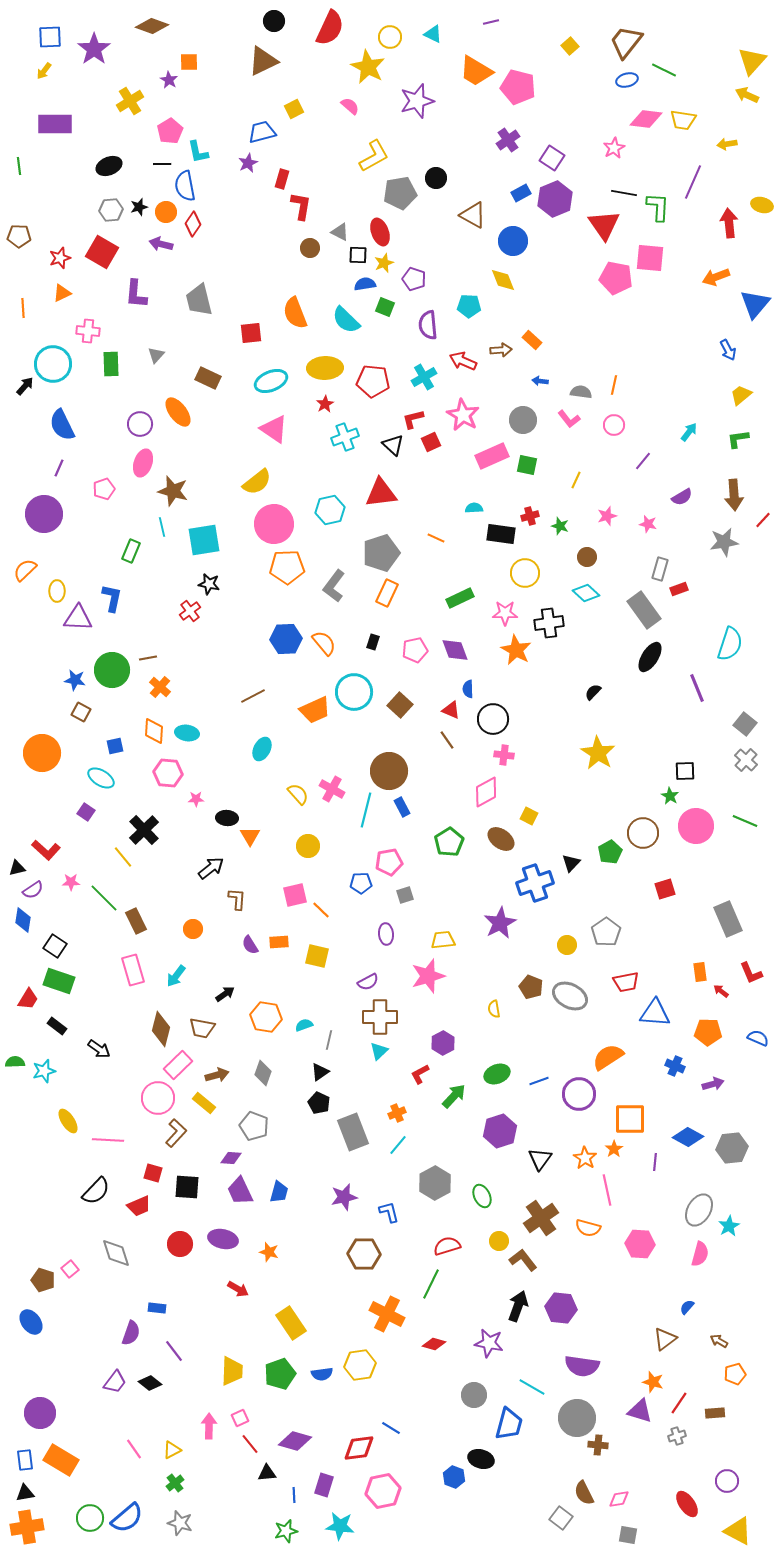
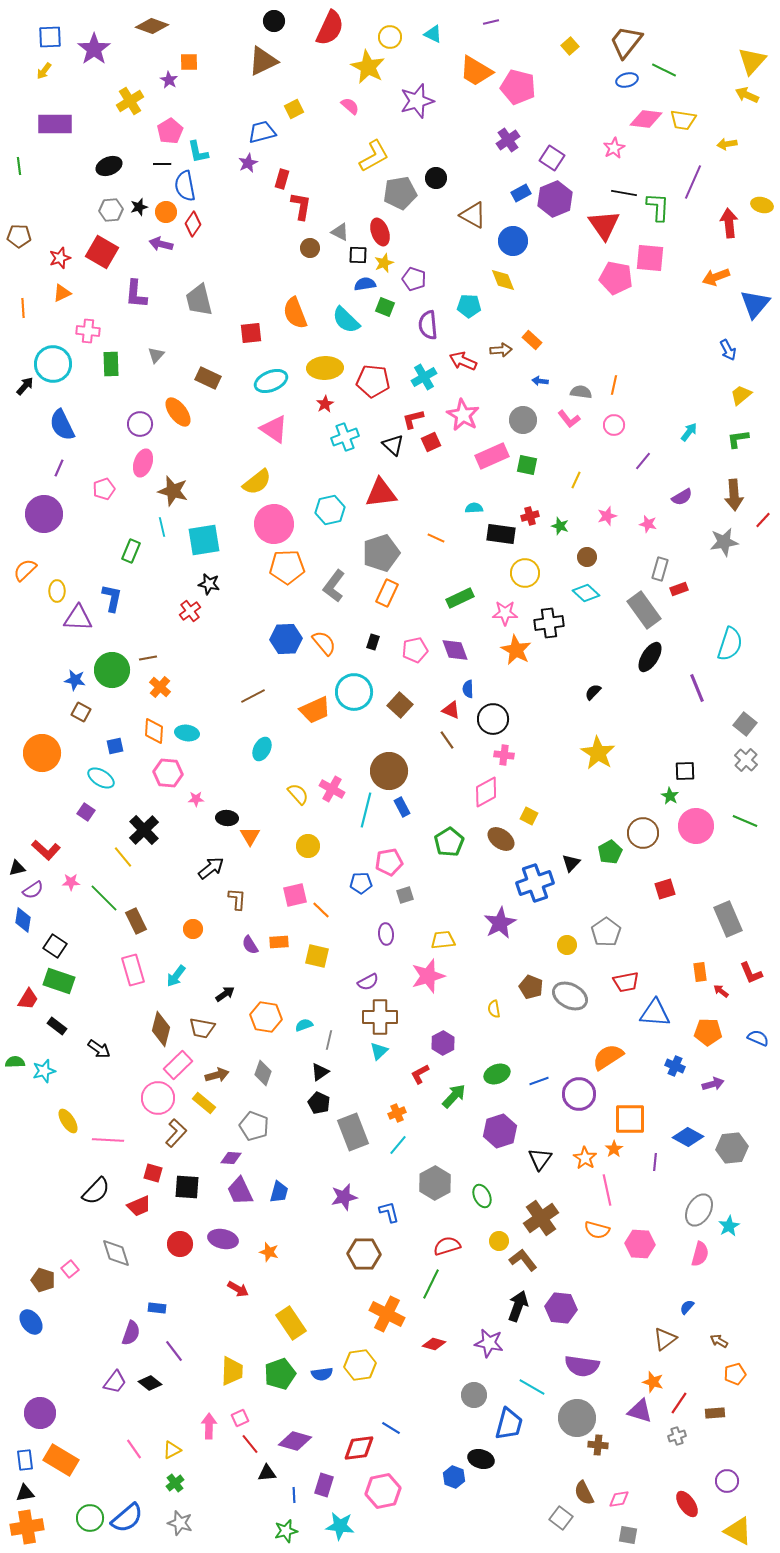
orange semicircle at (588, 1228): moved 9 px right, 2 px down
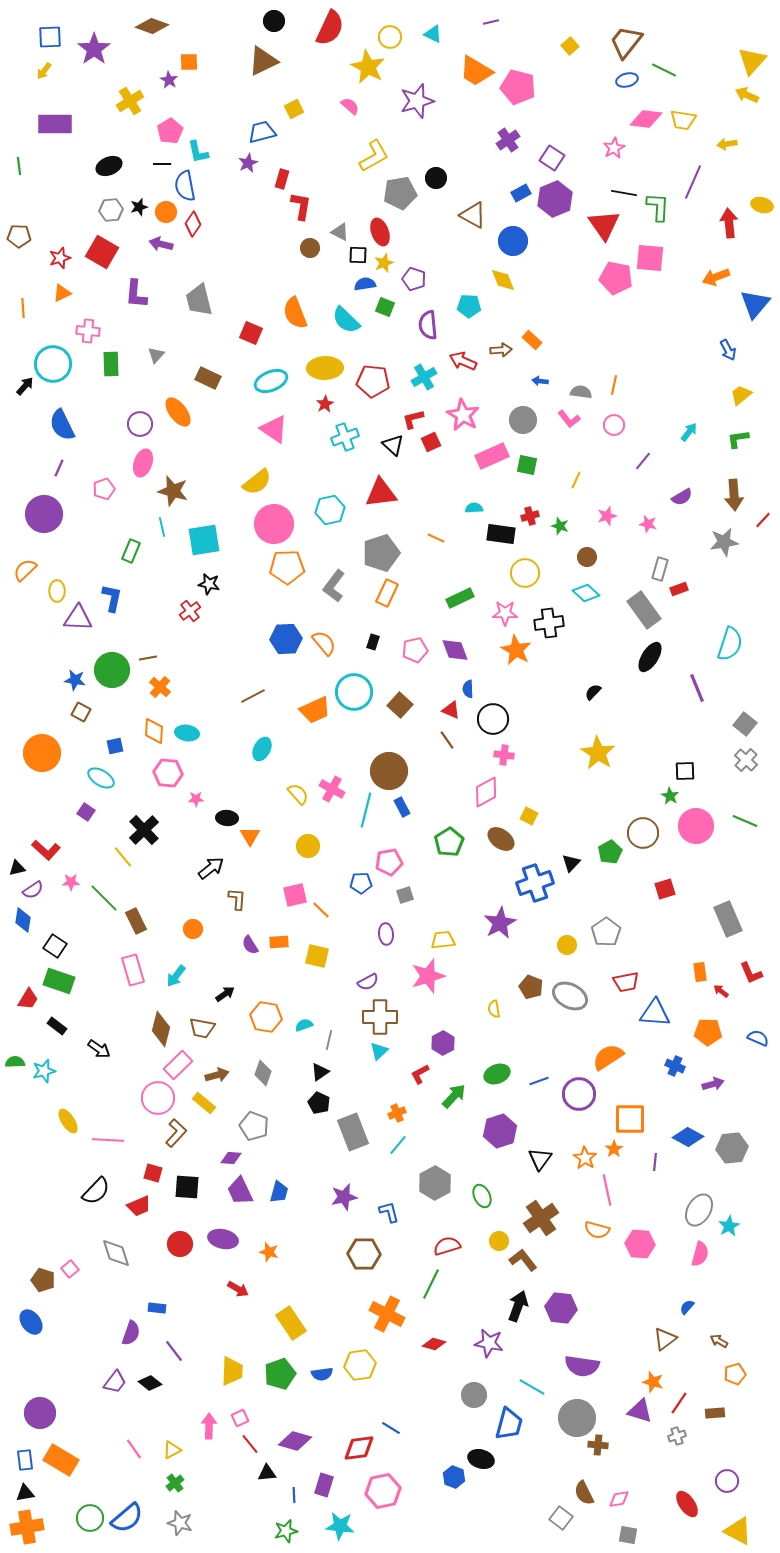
red square at (251, 333): rotated 30 degrees clockwise
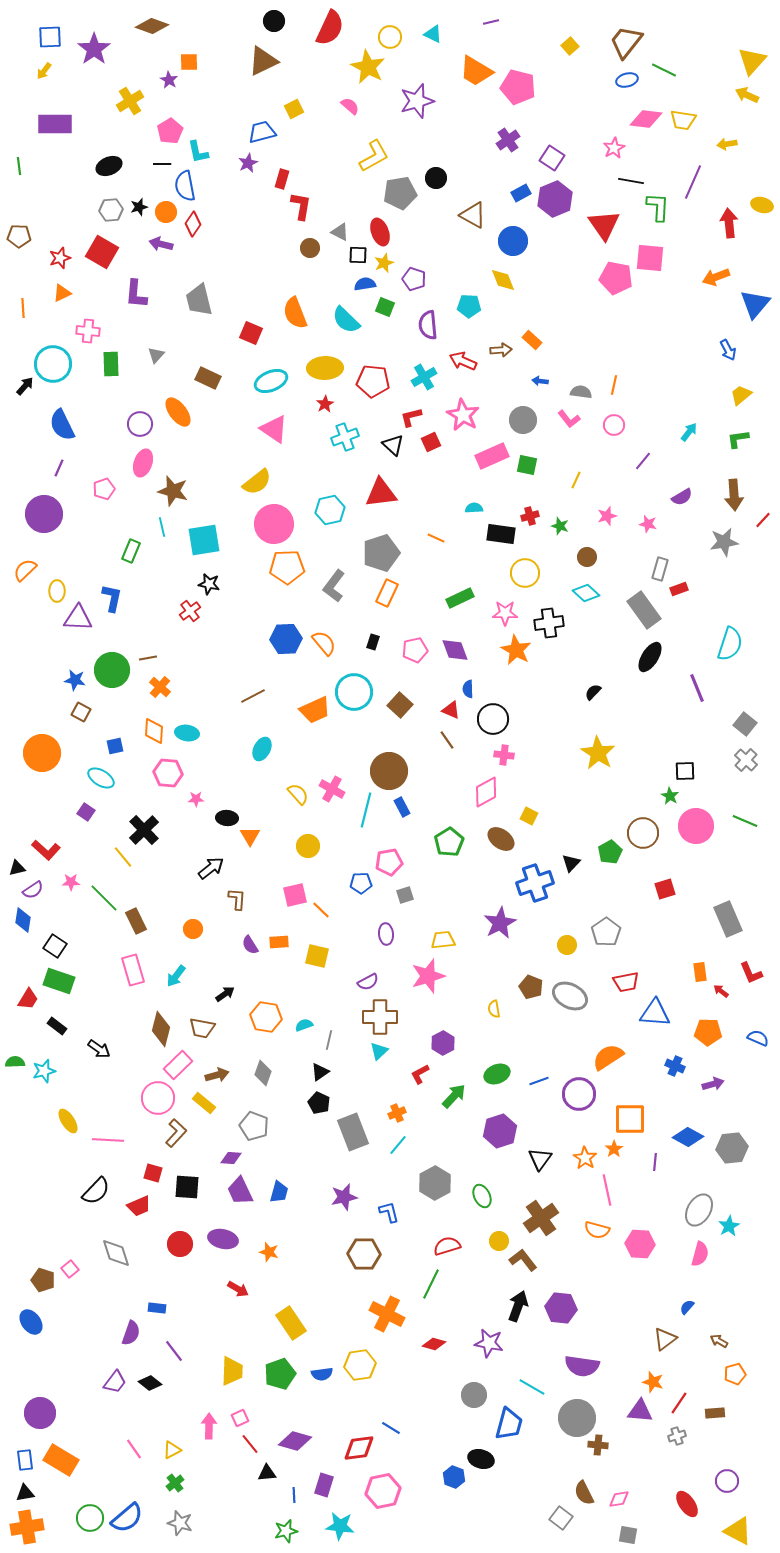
black line at (624, 193): moved 7 px right, 12 px up
red L-shape at (413, 419): moved 2 px left, 2 px up
purple triangle at (640, 1411): rotated 12 degrees counterclockwise
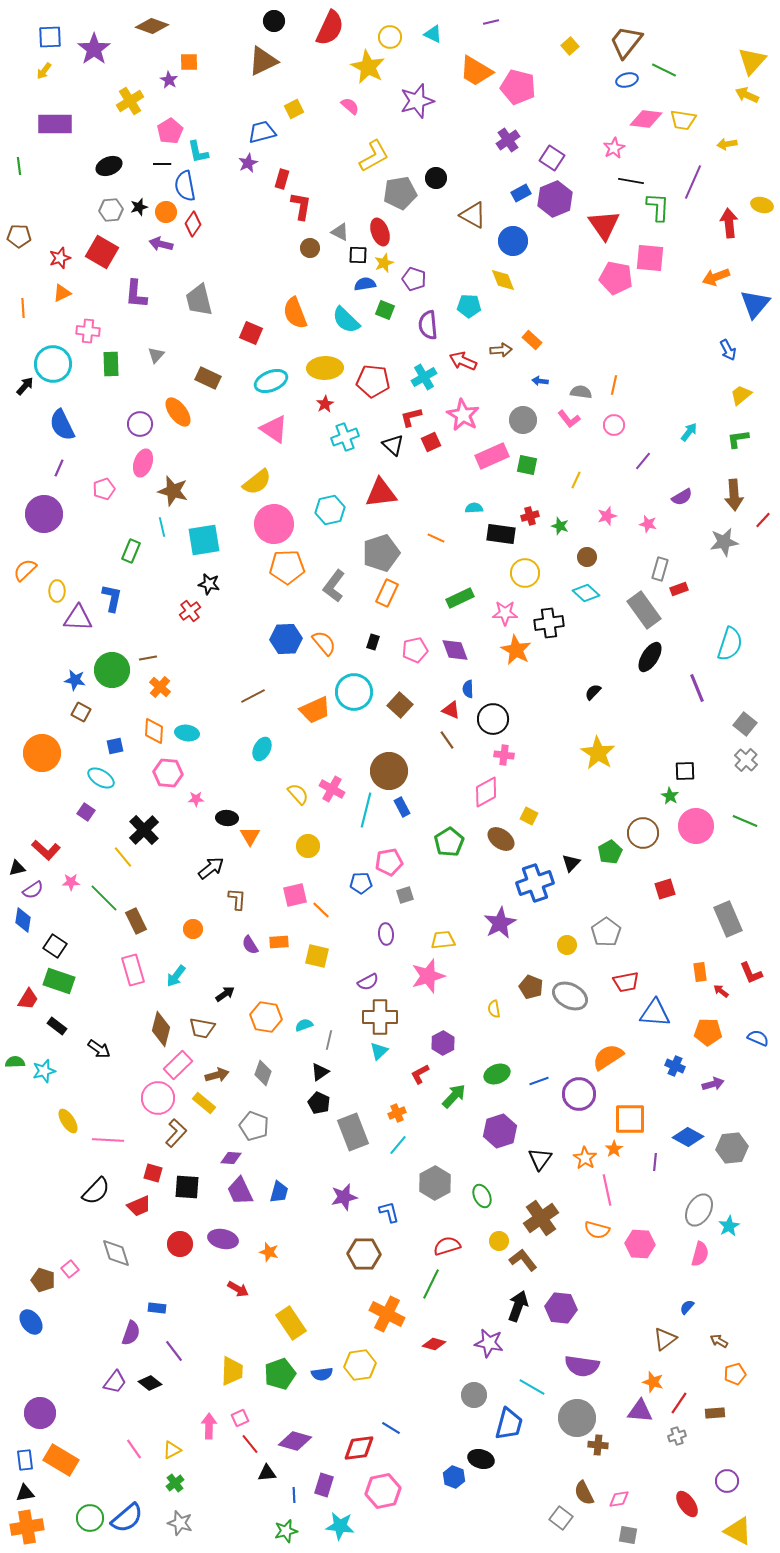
green square at (385, 307): moved 3 px down
